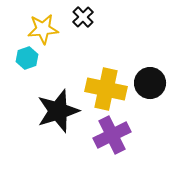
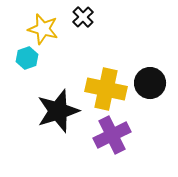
yellow star: rotated 20 degrees clockwise
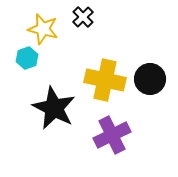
black circle: moved 4 px up
yellow cross: moved 1 px left, 9 px up
black star: moved 4 px left, 3 px up; rotated 27 degrees counterclockwise
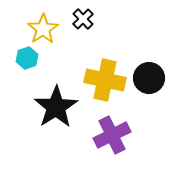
black cross: moved 2 px down
yellow star: rotated 24 degrees clockwise
black circle: moved 1 px left, 1 px up
black star: moved 2 px right, 1 px up; rotated 12 degrees clockwise
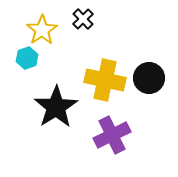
yellow star: moved 1 px left, 1 px down
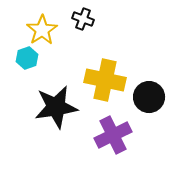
black cross: rotated 25 degrees counterclockwise
black circle: moved 19 px down
black star: rotated 24 degrees clockwise
purple cross: moved 1 px right
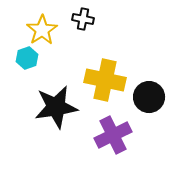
black cross: rotated 10 degrees counterclockwise
